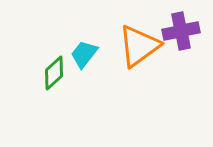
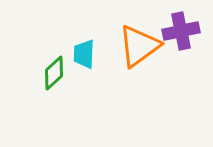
cyan trapezoid: rotated 36 degrees counterclockwise
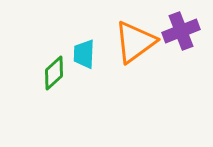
purple cross: rotated 9 degrees counterclockwise
orange triangle: moved 4 px left, 4 px up
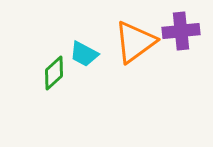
purple cross: rotated 15 degrees clockwise
cyan trapezoid: rotated 64 degrees counterclockwise
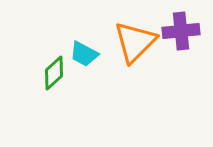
orange triangle: rotated 9 degrees counterclockwise
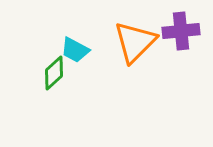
cyan trapezoid: moved 9 px left, 4 px up
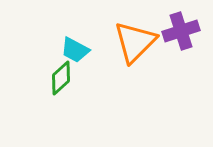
purple cross: rotated 12 degrees counterclockwise
green diamond: moved 7 px right, 5 px down
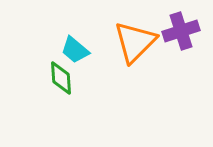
cyan trapezoid: rotated 12 degrees clockwise
green diamond: rotated 52 degrees counterclockwise
